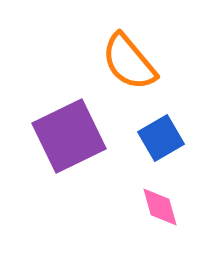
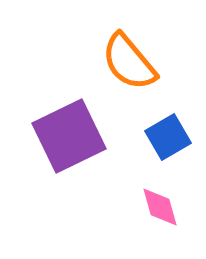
blue square: moved 7 px right, 1 px up
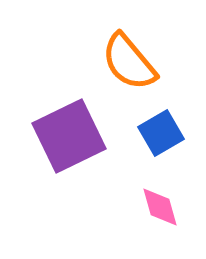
blue square: moved 7 px left, 4 px up
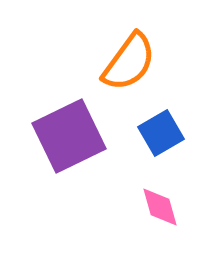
orange semicircle: rotated 104 degrees counterclockwise
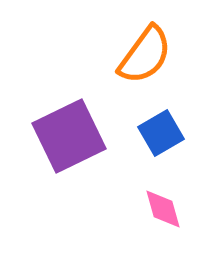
orange semicircle: moved 16 px right, 7 px up
pink diamond: moved 3 px right, 2 px down
